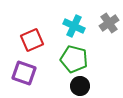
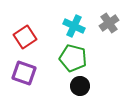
red square: moved 7 px left, 3 px up; rotated 10 degrees counterclockwise
green pentagon: moved 1 px left, 1 px up
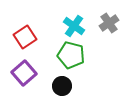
cyan cross: rotated 10 degrees clockwise
green pentagon: moved 2 px left, 3 px up
purple square: rotated 30 degrees clockwise
black circle: moved 18 px left
